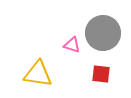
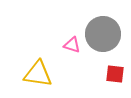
gray circle: moved 1 px down
red square: moved 14 px right
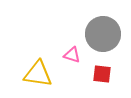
pink triangle: moved 10 px down
red square: moved 13 px left
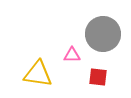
pink triangle: rotated 18 degrees counterclockwise
red square: moved 4 px left, 3 px down
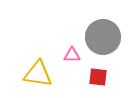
gray circle: moved 3 px down
